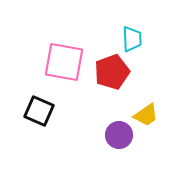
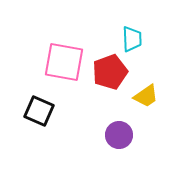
red pentagon: moved 2 px left
yellow trapezoid: moved 19 px up
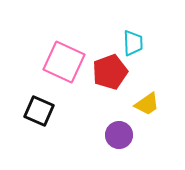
cyan trapezoid: moved 1 px right, 4 px down
pink square: rotated 15 degrees clockwise
yellow trapezoid: moved 1 px right, 8 px down
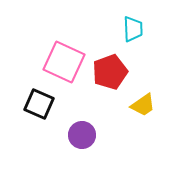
cyan trapezoid: moved 14 px up
yellow trapezoid: moved 4 px left, 1 px down
black square: moved 7 px up
purple circle: moved 37 px left
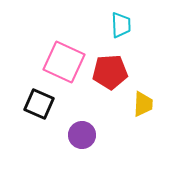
cyan trapezoid: moved 12 px left, 4 px up
red pentagon: rotated 16 degrees clockwise
yellow trapezoid: moved 1 px up; rotated 52 degrees counterclockwise
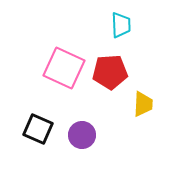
pink square: moved 6 px down
black square: moved 1 px left, 25 px down
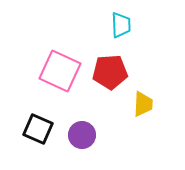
pink square: moved 4 px left, 3 px down
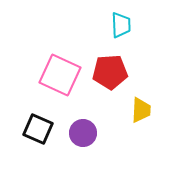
pink square: moved 4 px down
yellow trapezoid: moved 2 px left, 6 px down
purple circle: moved 1 px right, 2 px up
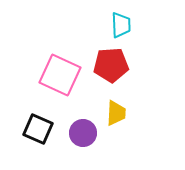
red pentagon: moved 1 px right, 7 px up
yellow trapezoid: moved 25 px left, 3 px down
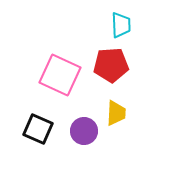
purple circle: moved 1 px right, 2 px up
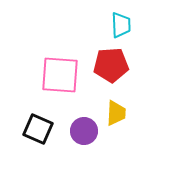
pink square: rotated 21 degrees counterclockwise
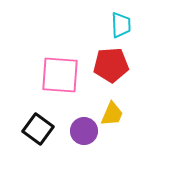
yellow trapezoid: moved 4 px left, 1 px down; rotated 20 degrees clockwise
black square: rotated 12 degrees clockwise
